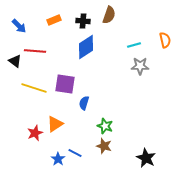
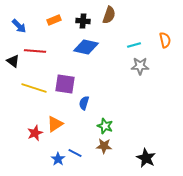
blue diamond: rotated 45 degrees clockwise
black triangle: moved 2 px left
brown star: rotated 14 degrees counterclockwise
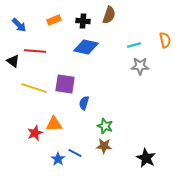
blue arrow: moved 1 px up
orange triangle: moved 1 px left; rotated 30 degrees clockwise
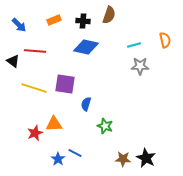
blue semicircle: moved 2 px right, 1 px down
brown star: moved 19 px right, 13 px down
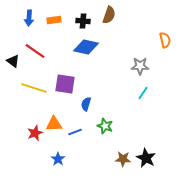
orange rectangle: rotated 16 degrees clockwise
blue arrow: moved 10 px right, 7 px up; rotated 49 degrees clockwise
cyan line: moved 9 px right, 48 px down; rotated 40 degrees counterclockwise
red line: rotated 30 degrees clockwise
blue line: moved 21 px up; rotated 48 degrees counterclockwise
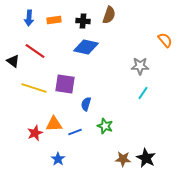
orange semicircle: rotated 28 degrees counterclockwise
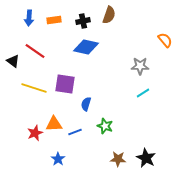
black cross: rotated 16 degrees counterclockwise
cyan line: rotated 24 degrees clockwise
brown star: moved 5 px left
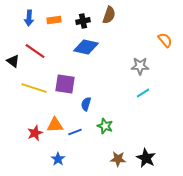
orange triangle: moved 1 px right, 1 px down
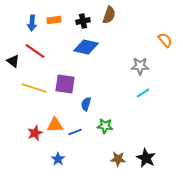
blue arrow: moved 3 px right, 5 px down
green star: rotated 14 degrees counterclockwise
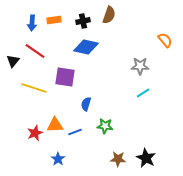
black triangle: rotated 32 degrees clockwise
purple square: moved 7 px up
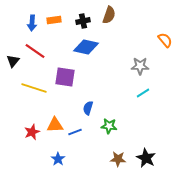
blue semicircle: moved 2 px right, 4 px down
green star: moved 4 px right
red star: moved 3 px left, 1 px up
